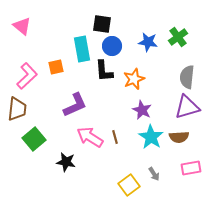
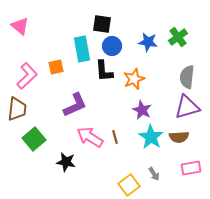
pink triangle: moved 2 px left
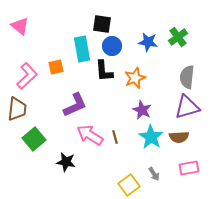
orange star: moved 1 px right, 1 px up
pink arrow: moved 2 px up
pink rectangle: moved 2 px left
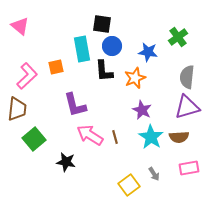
blue star: moved 10 px down
purple L-shape: rotated 100 degrees clockwise
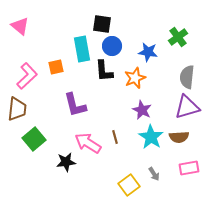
pink arrow: moved 2 px left, 8 px down
black star: rotated 18 degrees counterclockwise
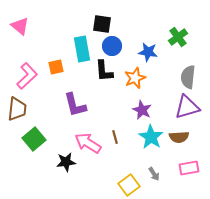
gray semicircle: moved 1 px right
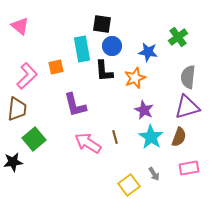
purple star: moved 2 px right
brown semicircle: rotated 66 degrees counterclockwise
black star: moved 53 px left
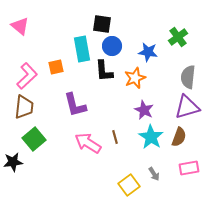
brown trapezoid: moved 7 px right, 2 px up
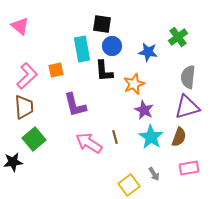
orange square: moved 3 px down
orange star: moved 1 px left, 6 px down
brown trapezoid: rotated 10 degrees counterclockwise
pink arrow: moved 1 px right
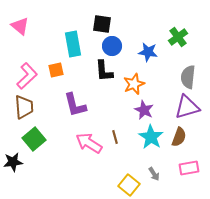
cyan rectangle: moved 9 px left, 5 px up
yellow square: rotated 15 degrees counterclockwise
